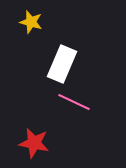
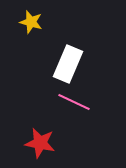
white rectangle: moved 6 px right
red star: moved 6 px right
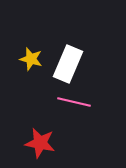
yellow star: moved 37 px down
pink line: rotated 12 degrees counterclockwise
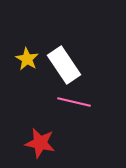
yellow star: moved 4 px left; rotated 15 degrees clockwise
white rectangle: moved 4 px left, 1 px down; rotated 57 degrees counterclockwise
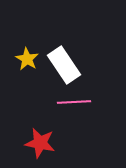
pink line: rotated 16 degrees counterclockwise
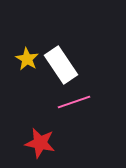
white rectangle: moved 3 px left
pink line: rotated 16 degrees counterclockwise
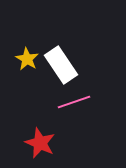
red star: rotated 12 degrees clockwise
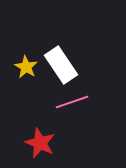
yellow star: moved 1 px left, 8 px down
pink line: moved 2 px left
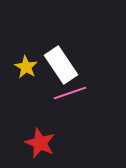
pink line: moved 2 px left, 9 px up
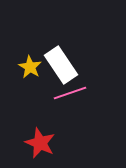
yellow star: moved 4 px right
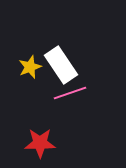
yellow star: rotated 20 degrees clockwise
red star: rotated 24 degrees counterclockwise
